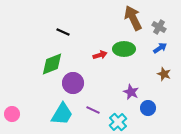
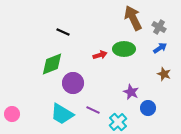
cyan trapezoid: rotated 90 degrees clockwise
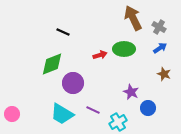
cyan cross: rotated 12 degrees clockwise
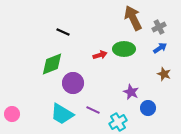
gray cross: rotated 32 degrees clockwise
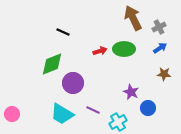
red arrow: moved 4 px up
brown star: rotated 16 degrees counterclockwise
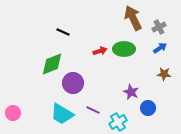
pink circle: moved 1 px right, 1 px up
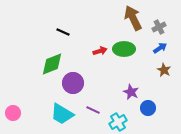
brown star: moved 4 px up; rotated 24 degrees clockwise
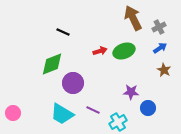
green ellipse: moved 2 px down; rotated 20 degrees counterclockwise
purple star: rotated 21 degrees counterclockwise
